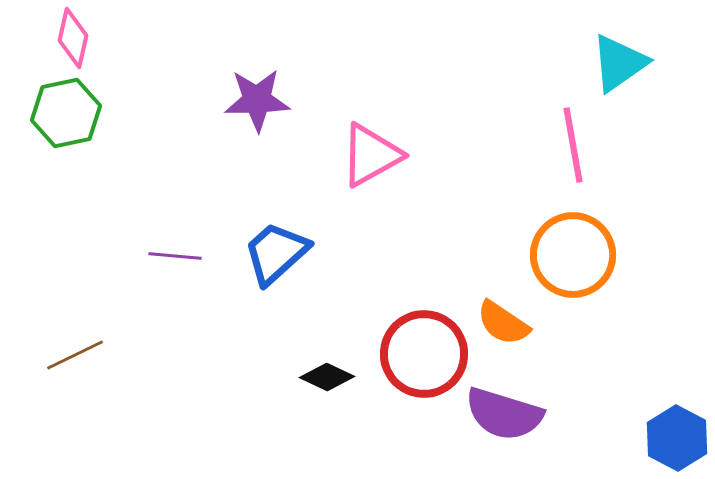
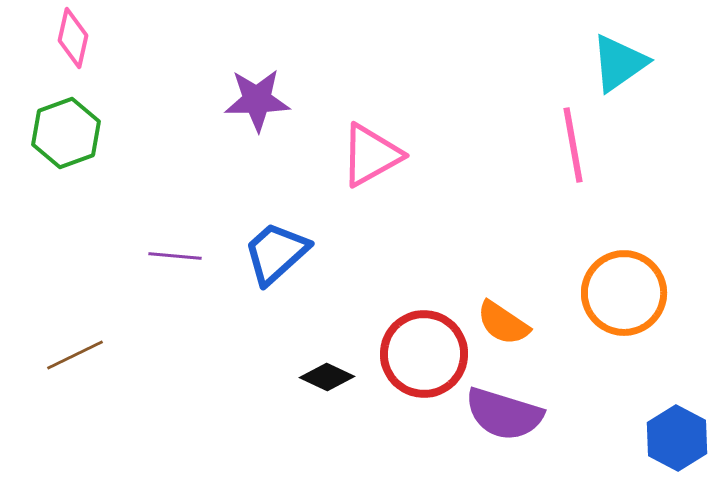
green hexagon: moved 20 px down; rotated 8 degrees counterclockwise
orange circle: moved 51 px right, 38 px down
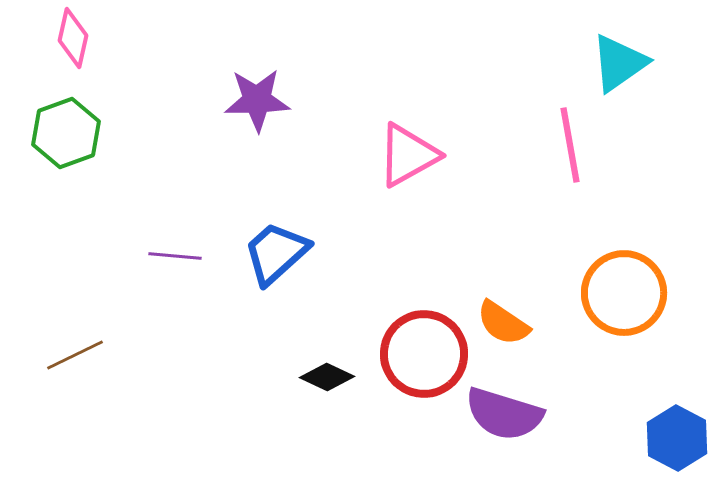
pink line: moved 3 px left
pink triangle: moved 37 px right
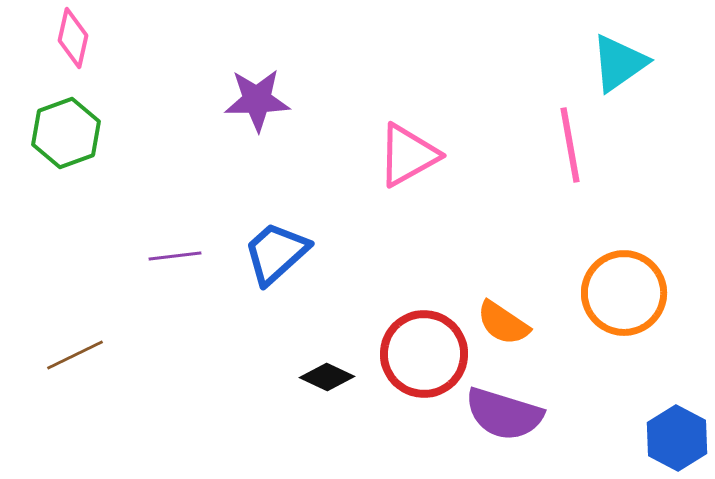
purple line: rotated 12 degrees counterclockwise
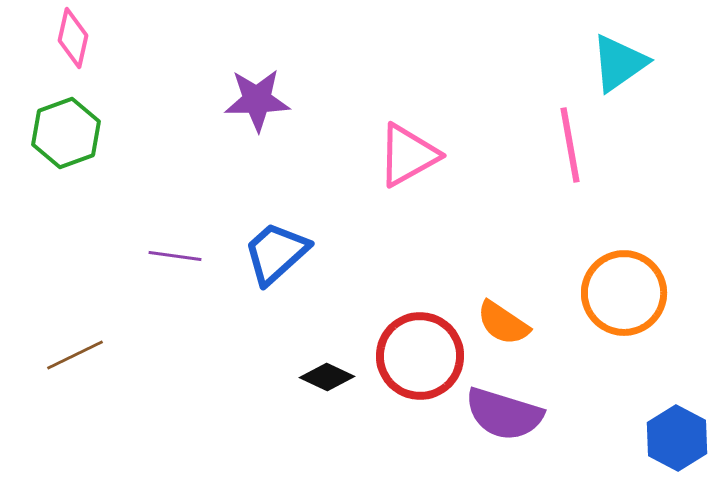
purple line: rotated 15 degrees clockwise
red circle: moved 4 px left, 2 px down
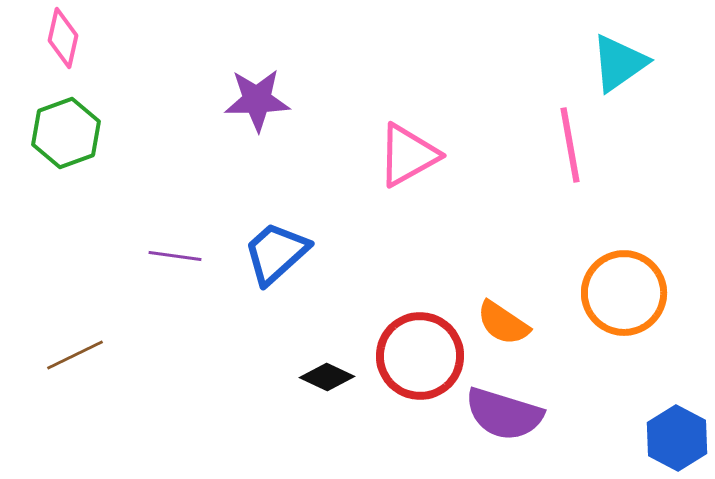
pink diamond: moved 10 px left
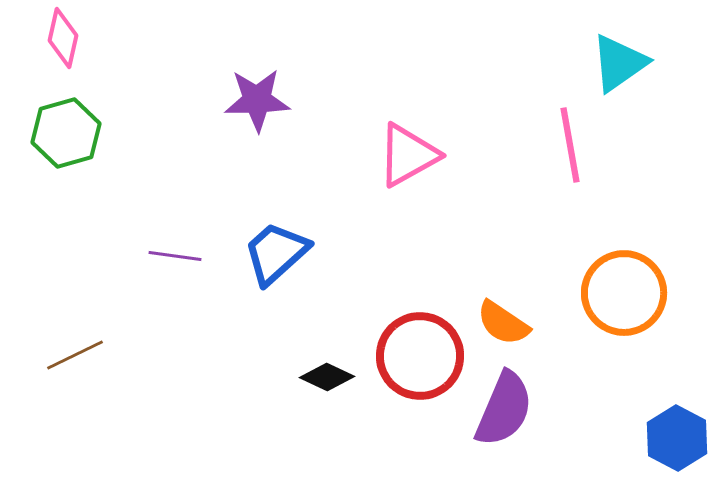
green hexagon: rotated 4 degrees clockwise
purple semicircle: moved 5 px up; rotated 84 degrees counterclockwise
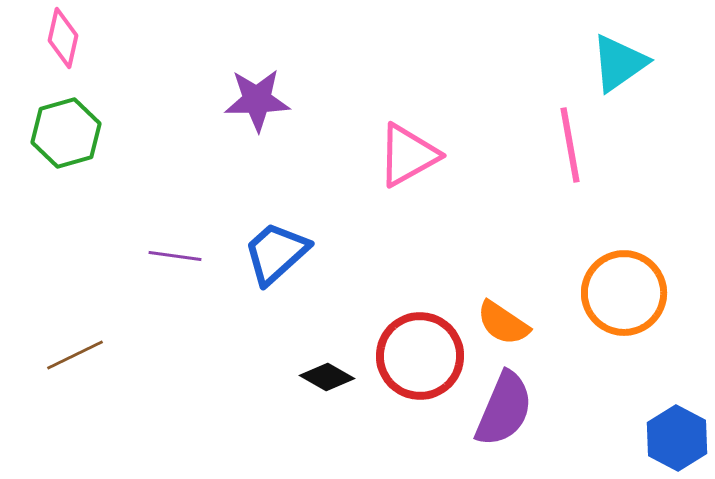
black diamond: rotated 4 degrees clockwise
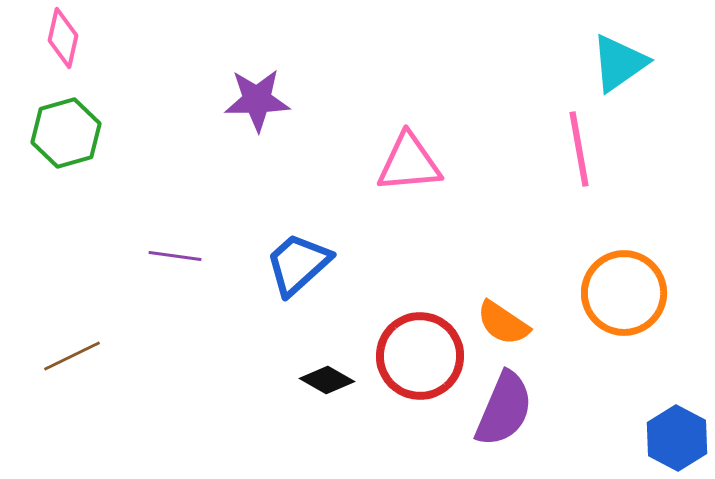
pink line: moved 9 px right, 4 px down
pink triangle: moved 1 px right, 8 px down; rotated 24 degrees clockwise
blue trapezoid: moved 22 px right, 11 px down
brown line: moved 3 px left, 1 px down
black diamond: moved 3 px down
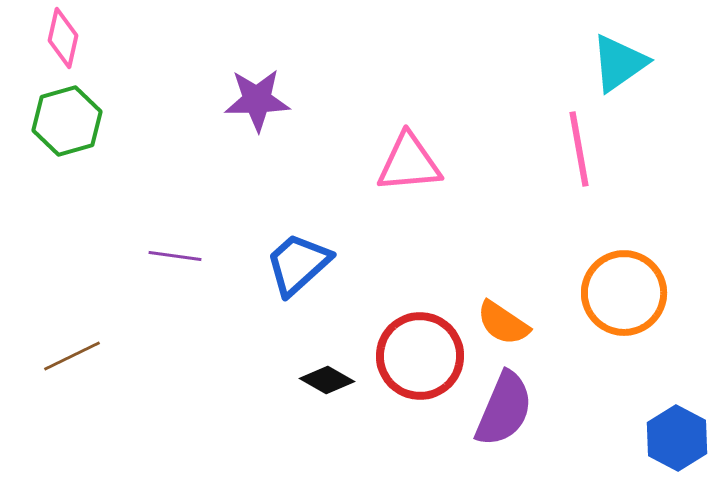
green hexagon: moved 1 px right, 12 px up
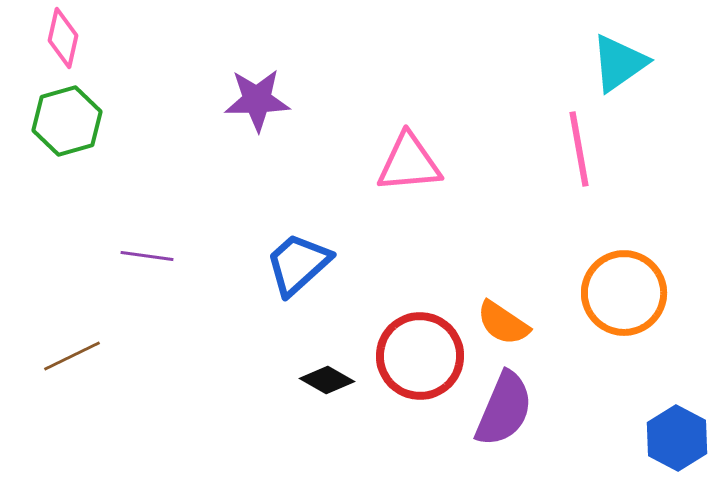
purple line: moved 28 px left
